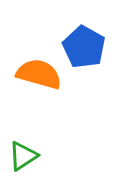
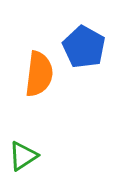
orange semicircle: rotated 81 degrees clockwise
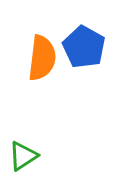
orange semicircle: moved 3 px right, 16 px up
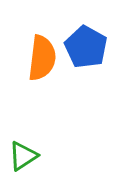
blue pentagon: moved 2 px right
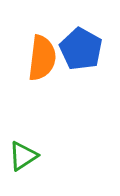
blue pentagon: moved 5 px left, 2 px down
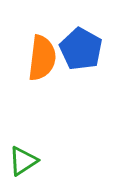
green triangle: moved 5 px down
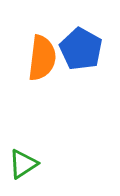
green triangle: moved 3 px down
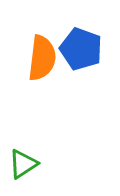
blue pentagon: rotated 9 degrees counterclockwise
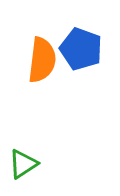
orange semicircle: moved 2 px down
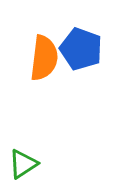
orange semicircle: moved 2 px right, 2 px up
